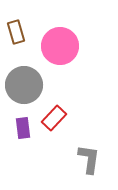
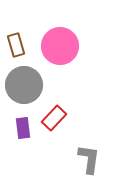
brown rectangle: moved 13 px down
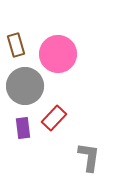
pink circle: moved 2 px left, 8 px down
gray circle: moved 1 px right, 1 px down
gray L-shape: moved 2 px up
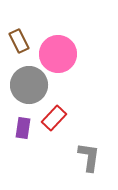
brown rectangle: moved 3 px right, 4 px up; rotated 10 degrees counterclockwise
gray circle: moved 4 px right, 1 px up
purple rectangle: rotated 15 degrees clockwise
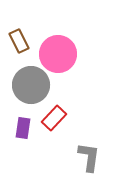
gray circle: moved 2 px right
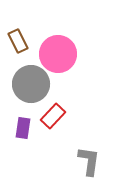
brown rectangle: moved 1 px left
gray circle: moved 1 px up
red rectangle: moved 1 px left, 2 px up
gray L-shape: moved 4 px down
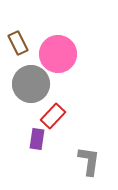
brown rectangle: moved 2 px down
purple rectangle: moved 14 px right, 11 px down
